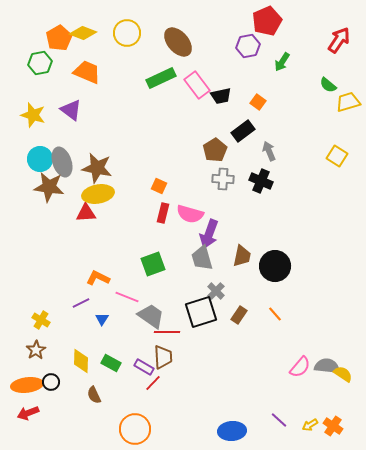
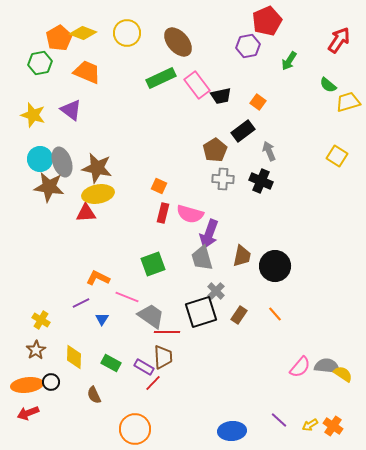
green arrow at (282, 62): moved 7 px right, 1 px up
yellow diamond at (81, 361): moved 7 px left, 4 px up
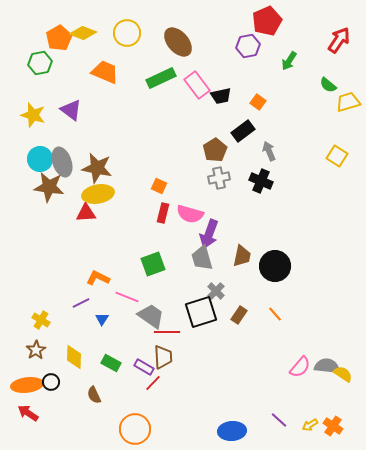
orange trapezoid at (87, 72): moved 18 px right
gray cross at (223, 179): moved 4 px left, 1 px up; rotated 15 degrees counterclockwise
red arrow at (28, 413): rotated 55 degrees clockwise
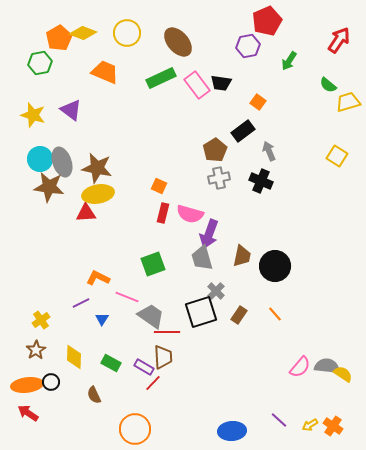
black trapezoid at (221, 96): moved 13 px up; rotated 20 degrees clockwise
yellow cross at (41, 320): rotated 24 degrees clockwise
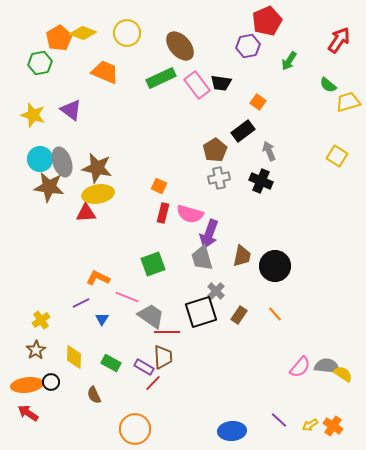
brown ellipse at (178, 42): moved 2 px right, 4 px down
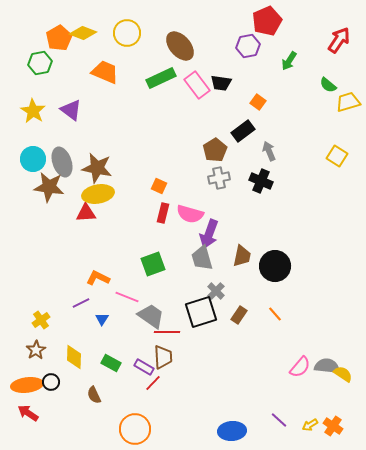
yellow star at (33, 115): moved 4 px up; rotated 15 degrees clockwise
cyan circle at (40, 159): moved 7 px left
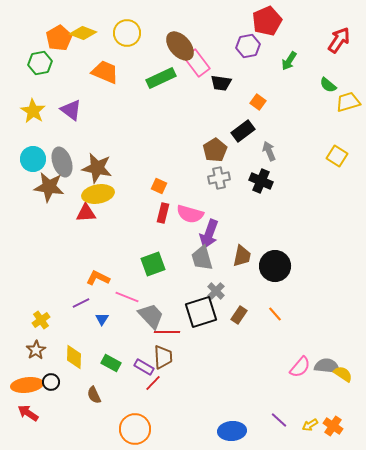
pink rectangle at (197, 85): moved 22 px up
gray trapezoid at (151, 316): rotated 12 degrees clockwise
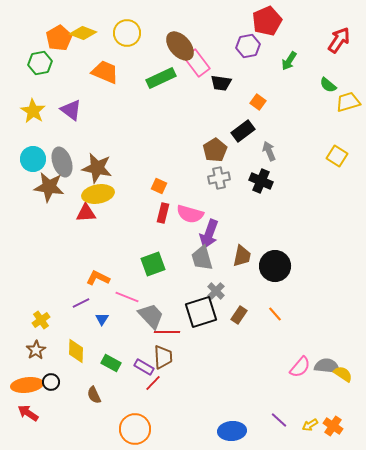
yellow diamond at (74, 357): moved 2 px right, 6 px up
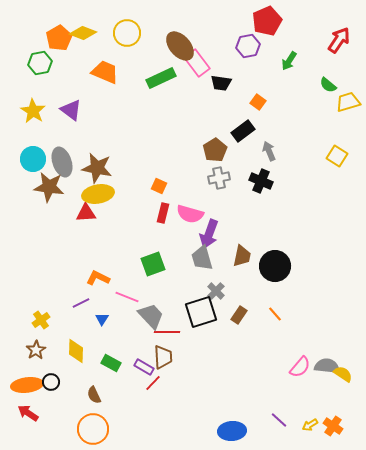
orange circle at (135, 429): moved 42 px left
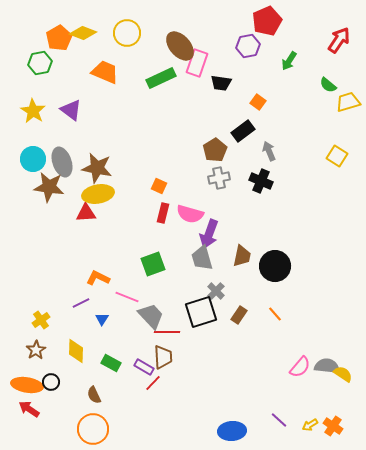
pink rectangle at (197, 63): rotated 56 degrees clockwise
orange ellipse at (27, 385): rotated 16 degrees clockwise
red arrow at (28, 413): moved 1 px right, 4 px up
